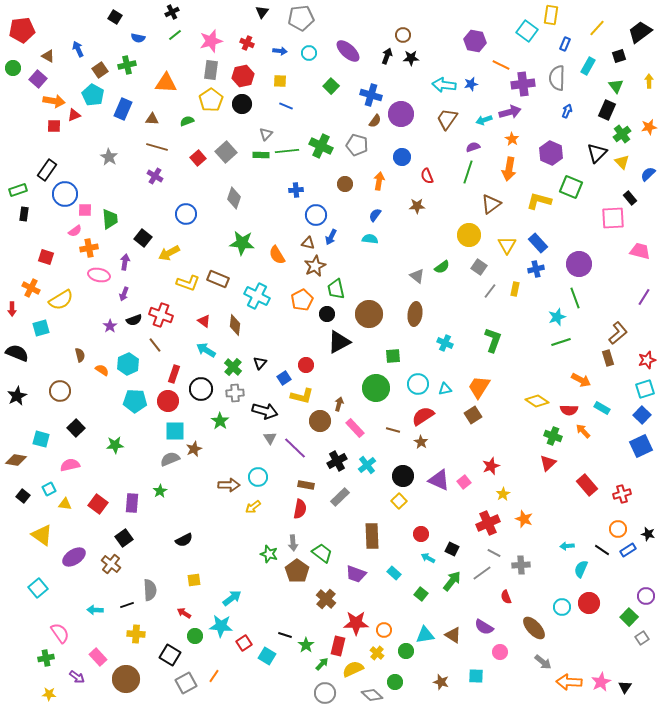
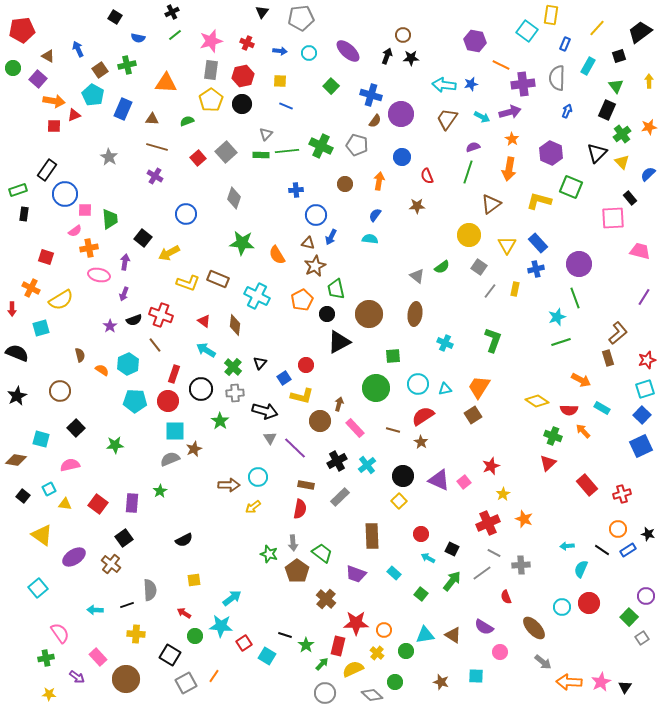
cyan arrow at (484, 120): moved 2 px left, 3 px up; rotated 133 degrees counterclockwise
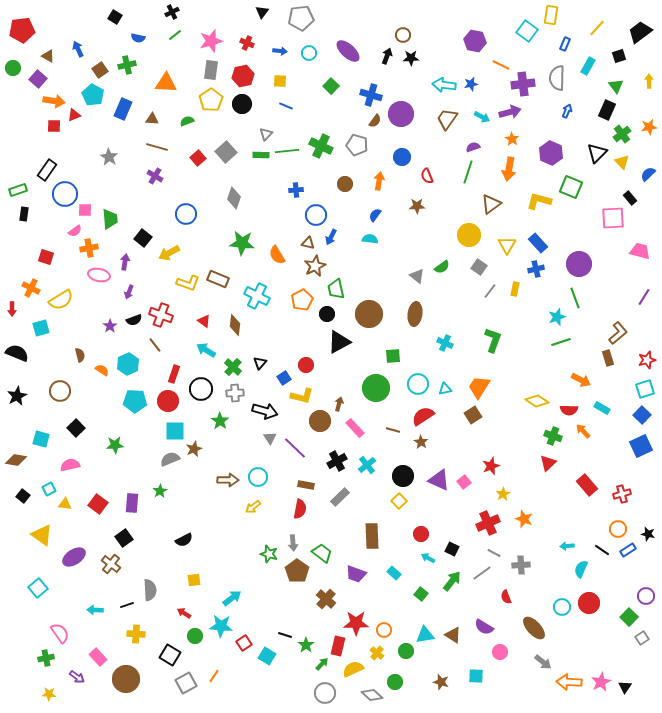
purple arrow at (124, 294): moved 5 px right, 2 px up
brown arrow at (229, 485): moved 1 px left, 5 px up
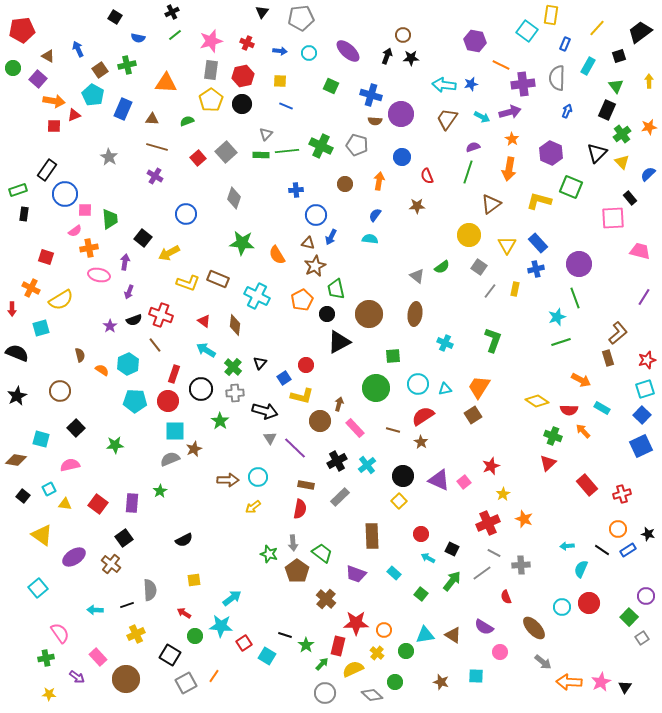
green square at (331, 86): rotated 21 degrees counterclockwise
brown semicircle at (375, 121): rotated 56 degrees clockwise
yellow cross at (136, 634): rotated 30 degrees counterclockwise
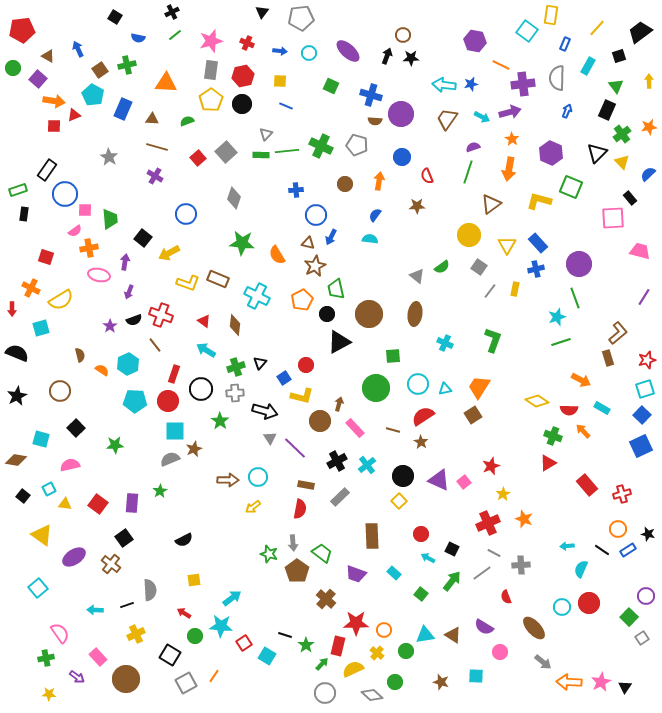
green cross at (233, 367): moved 3 px right; rotated 30 degrees clockwise
red triangle at (548, 463): rotated 12 degrees clockwise
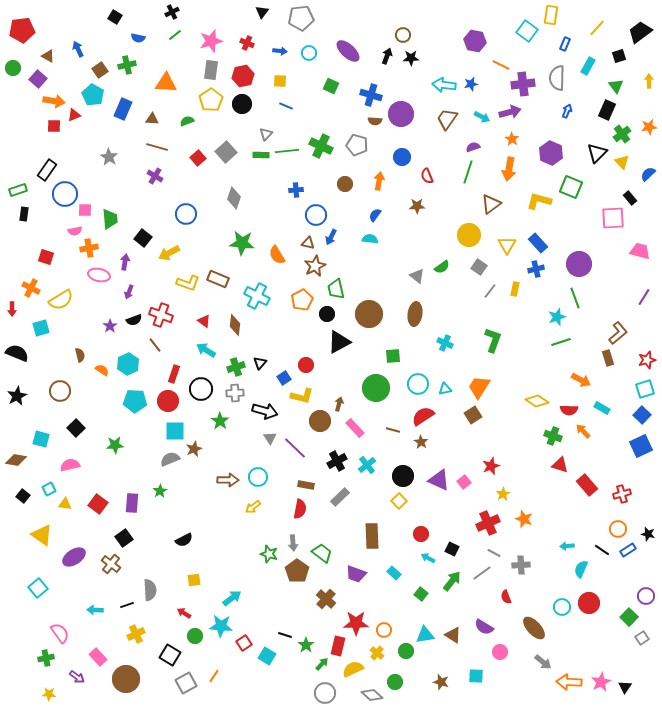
pink semicircle at (75, 231): rotated 24 degrees clockwise
red triangle at (548, 463): moved 12 px right, 2 px down; rotated 48 degrees clockwise
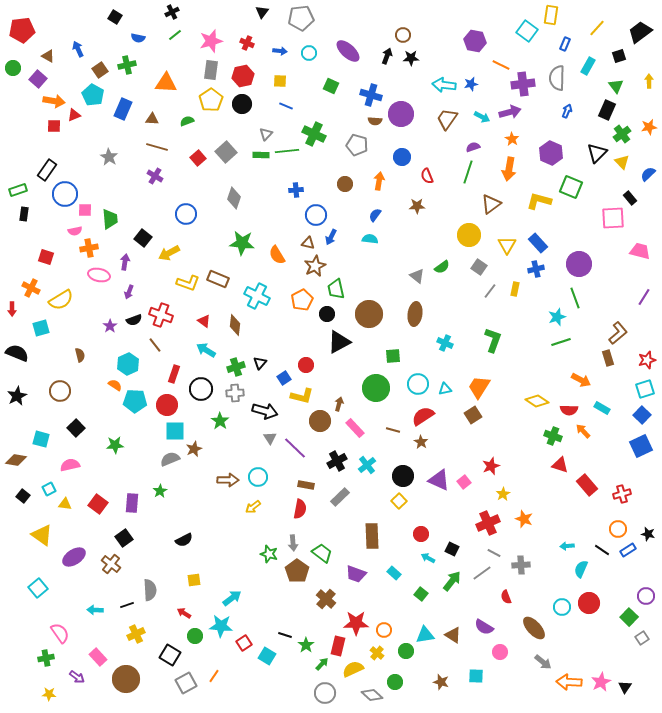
green cross at (321, 146): moved 7 px left, 12 px up
orange semicircle at (102, 370): moved 13 px right, 15 px down
red circle at (168, 401): moved 1 px left, 4 px down
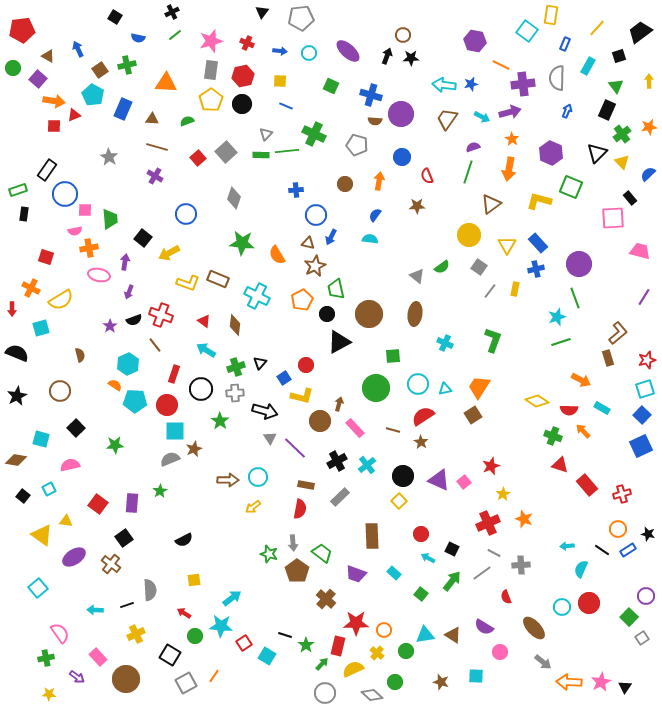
yellow triangle at (65, 504): moved 1 px right, 17 px down
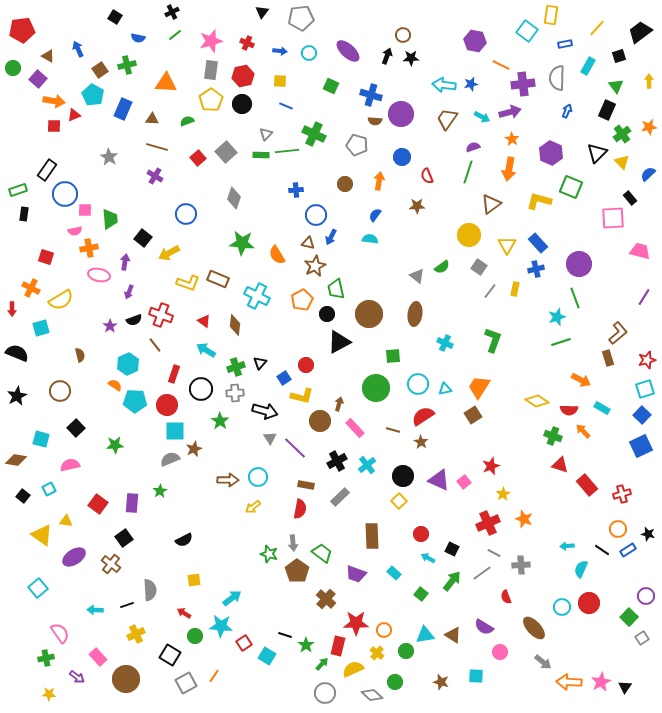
blue rectangle at (565, 44): rotated 56 degrees clockwise
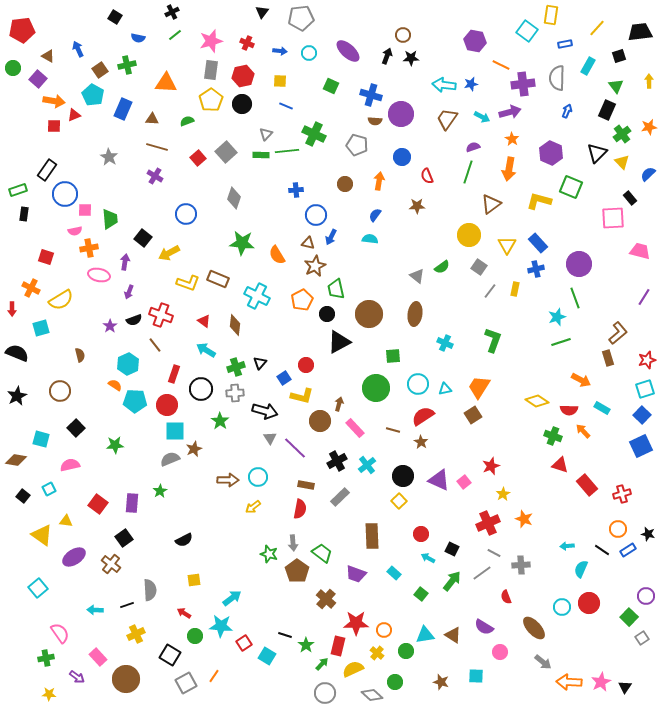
black trapezoid at (640, 32): rotated 30 degrees clockwise
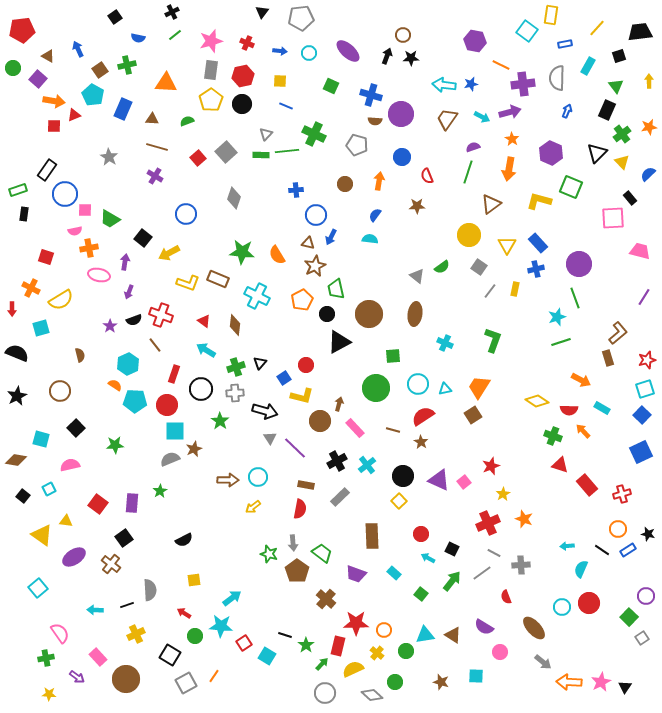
black square at (115, 17): rotated 24 degrees clockwise
green trapezoid at (110, 219): rotated 125 degrees clockwise
green star at (242, 243): moved 9 px down
blue square at (641, 446): moved 6 px down
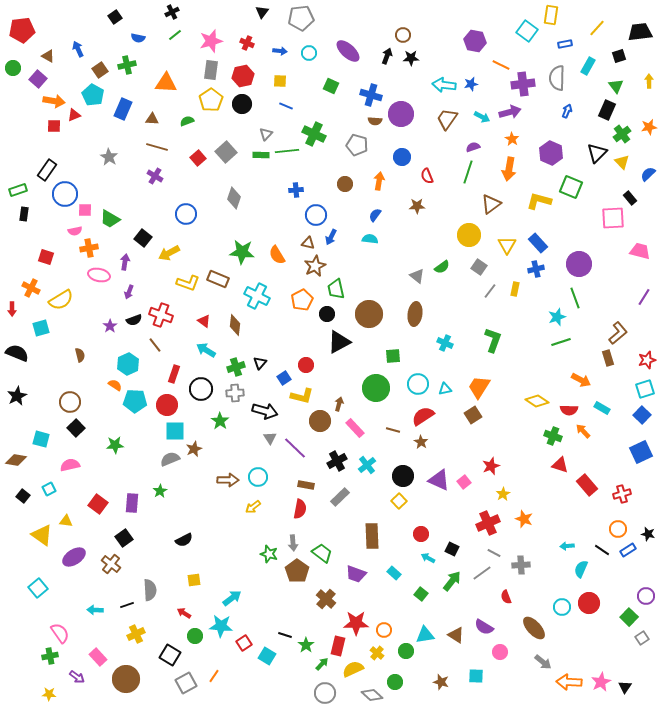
brown circle at (60, 391): moved 10 px right, 11 px down
brown triangle at (453, 635): moved 3 px right
green cross at (46, 658): moved 4 px right, 2 px up
